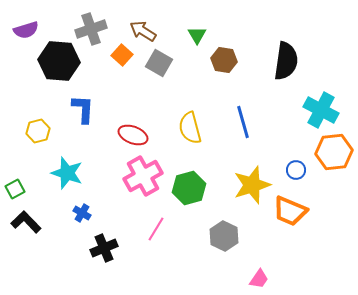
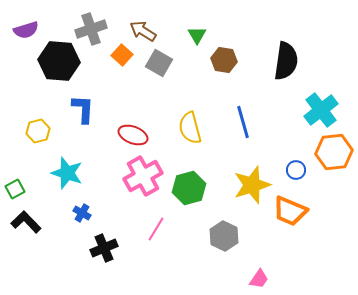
cyan cross: rotated 24 degrees clockwise
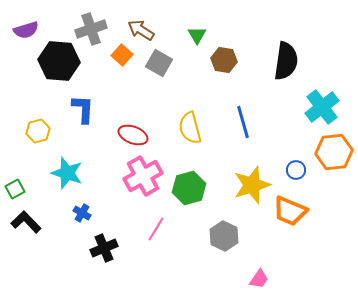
brown arrow: moved 2 px left, 1 px up
cyan cross: moved 1 px right, 3 px up
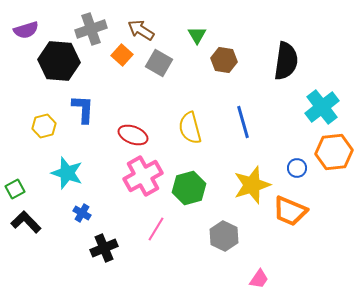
yellow hexagon: moved 6 px right, 5 px up
blue circle: moved 1 px right, 2 px up
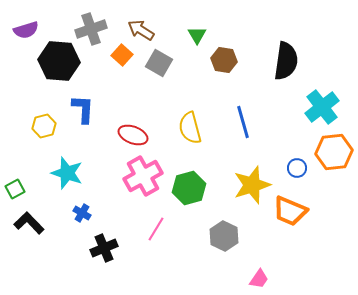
black L-shape: moved 3 px right, 1 px down
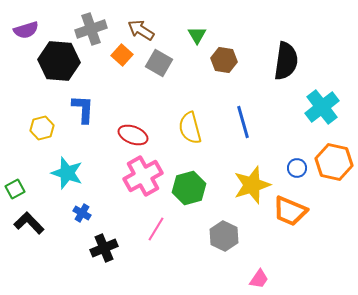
yellow hexagon: moved 2 px left, 2 px down
orange hexagon: moved 10 px down; rotated 18 degrees clockwise
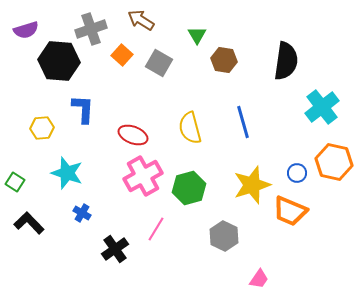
brown arrow: moved 10 px up
yellow hexagon: rotated 10 degrees clockwise
blue circle: moved 5 px down
green square: moved 7 px up; rotated 30 degrees counterclockwise
black cross: moved 11 px right, 1 px down; rotated 12 degrees counterclockwise
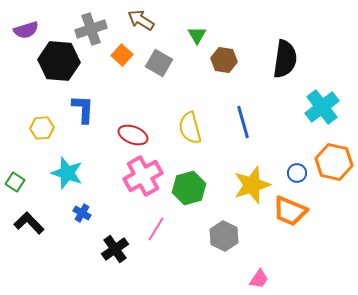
black semicircle: moved 1 px left, 2 px up
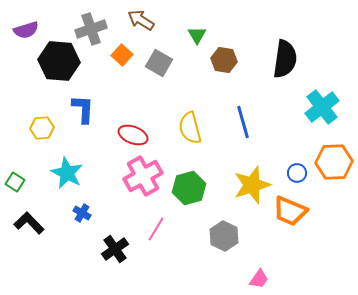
orange hexagon: rotated 15 degrees counterclockwise
cyan star: rotated 8 degrees clockwise
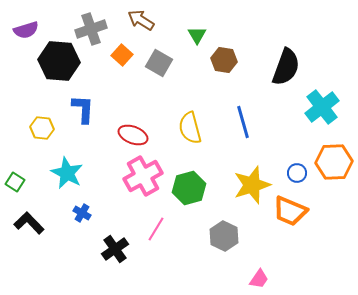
black semicircle: moved 1 px right, 8 px down; rotated 12 degrees clockwise
yellow hexagon: rotated 10 degrees clockwise
